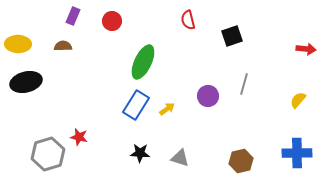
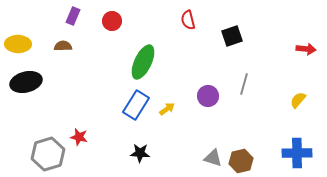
gray triangle: moved 33 px right
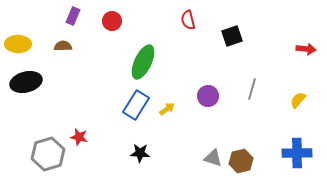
gray line: moved 8 px right, 5 px down
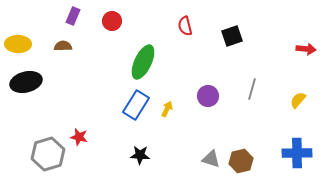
red semicircle: moved 3 px left, 6 px down
yellow arrow: rotated 28 degrees counterclockwise
black star: moved 2 px down
gray triangle: moved 2 px left, 1 px down
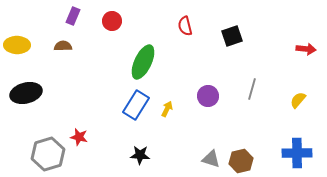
yellow ellipse: moved 1 px left, 1 px down
black ellipse: moved 11 px down
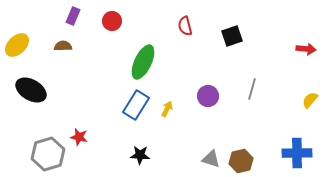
yellow ellipse: rotated 45 degrees counterclockwise
black ellipse: moved 5 px right, 3 px up; rotated 44 degrees clockwise
yellow semicircle: moved 12 px right
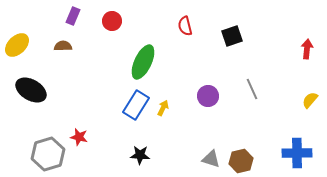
red arrow: moved 1 px right; rotated 90 degrees counterclockwise
gray line: rotated 40 degrees counterclockwise
yellow arrow: moved 4 px left, 1 px up
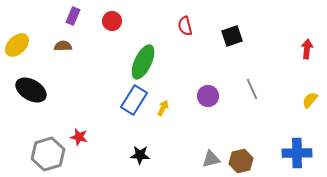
blue rectangle: moved 2 px left, 5 px up
gray triangle: rotated 30 degrees counterclockwise
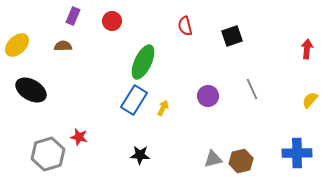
gray triangle: moved 2 px right
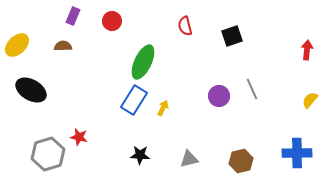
red arrow: moved 1 px down
purple circle: moved 11 px right
gray triangle: moved 24 px left
